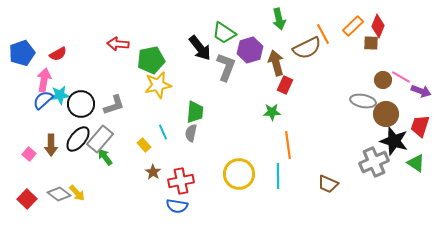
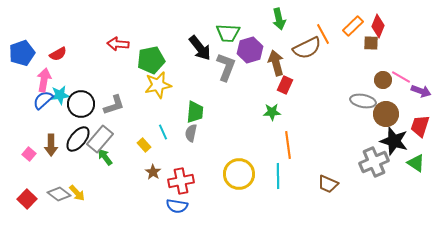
green trapezoid at (224, 33): moved 4 px right; rotated 30 degrees counterclockwise
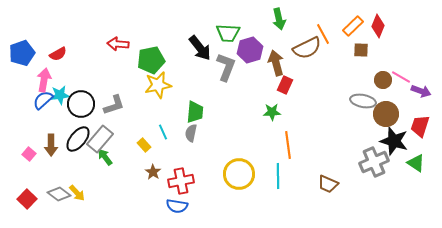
brown square at (371, 43): moved 10 px left, 7 px down
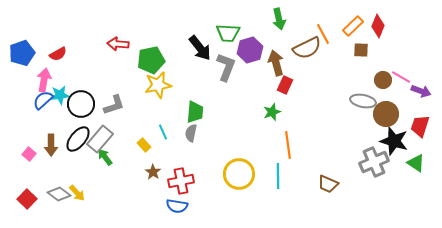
green star at (272, 112): rotated 18 degrees counterclockwise
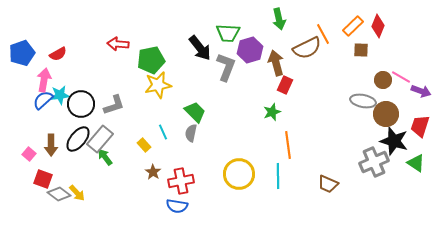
green trapezoid at (195, 112): rotated 50 degrees counterclockwise
red square at (27, 199): moved 16 px right, 20 px up; rotated 24 degrees counterclockwise
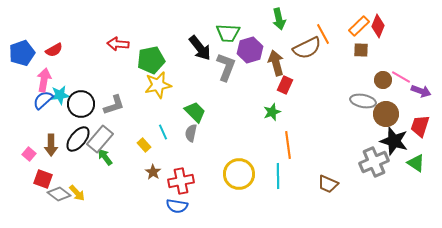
orange rectangle at (353, 26): moved 6 px right
red semicircle at (58, 54): moved 4 px left, 4 px up
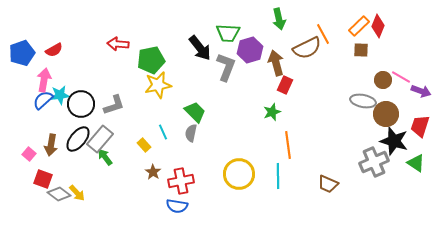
brown arrow at (51, 145): rotated 10 degrees clockwise
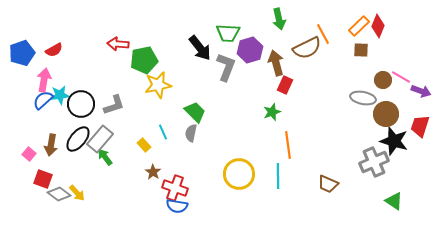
green pentagon at (151, 60): moved 7 px left
gray ellipse at (363, 101): moved 3 px up
green triangle at (416, 163): moved 22 px left, 38 px down
red cross at (181, 181): moved 6 px left, 7 px down; rotated 30 degrees clockwise
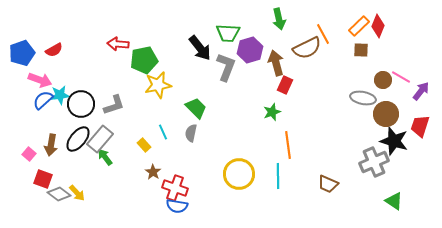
pink arrow at (44, 80): moved 4 px left; rotated 100 degrees clockwise
purple arrow at (421, 91): rotated 72 degrees counterclockwise
green trapezoid at (195, 112): moved 1 px right, 4 px up
